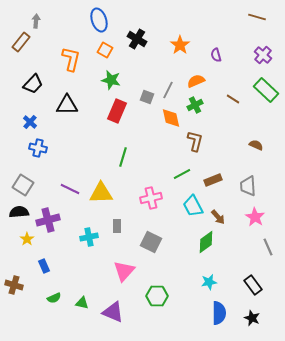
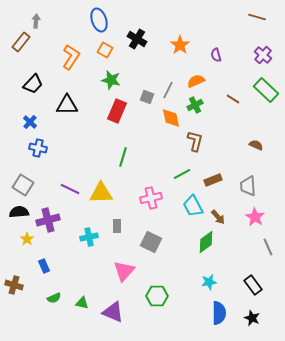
orange L-shape at (71, 59): moved 2 px up; rotated 20 degrees clockwise
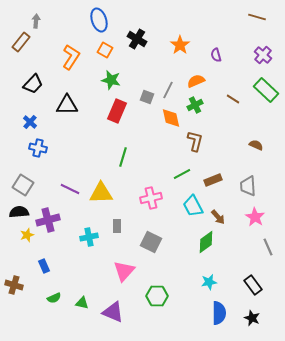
yellow star at (27, 239): moved 4 px up; rotated 16 degrees clockwise
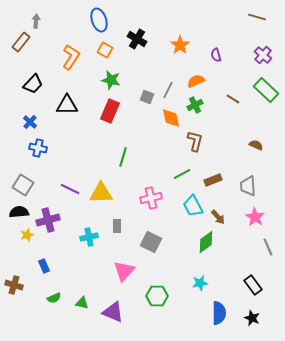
red rectangle at (117, 111): moved 7 px left
cyan star at (209, 282): moved 9 px left, 1 px down
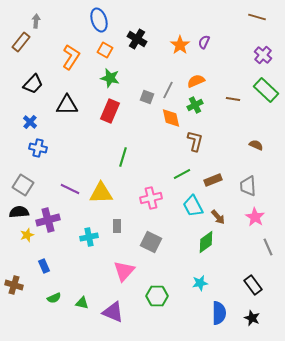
purple semicircle at (216, 55): moved 12 px left, 13 px up; rotated 40 degrees clockwise
green star at (111, 80): moved 1 px left, 2 px up
brown line at (233, 99): rotated 24 degrees counterclockwise
